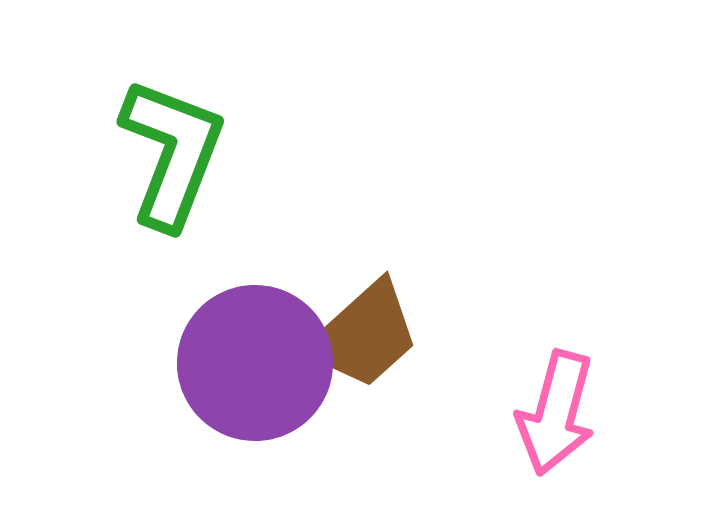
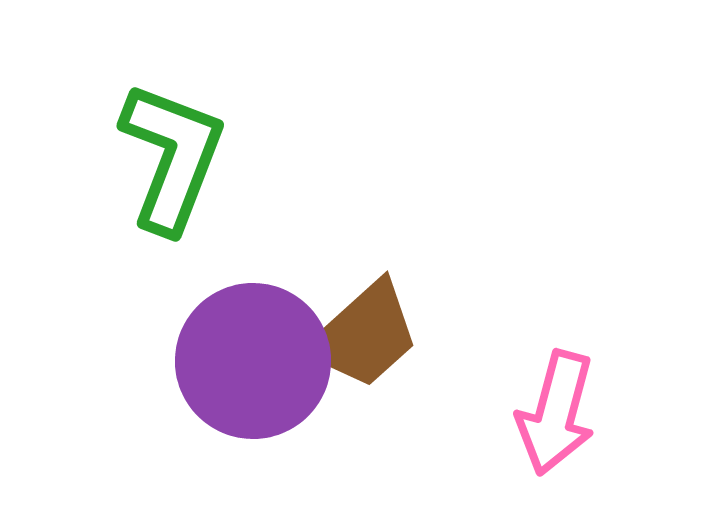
green L-shape: moved 4 px down
purple circle: moved 2 px left, 2 px up
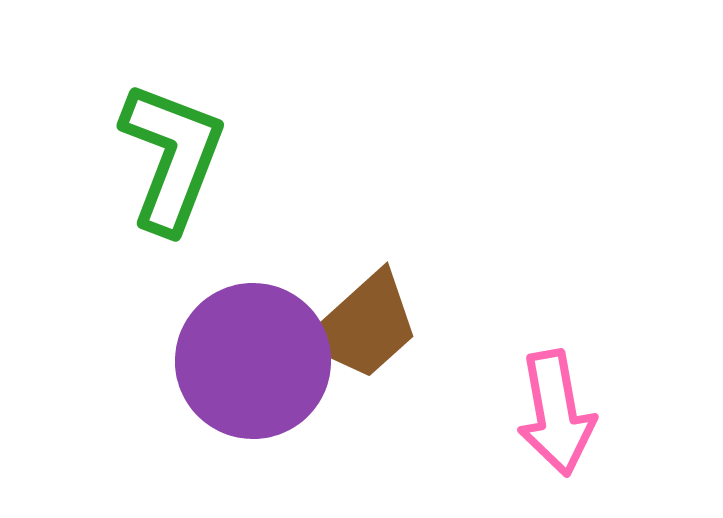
brown trapezoid: moved 9 px up
pink arrow: rotated 25 degrees counterclockwise
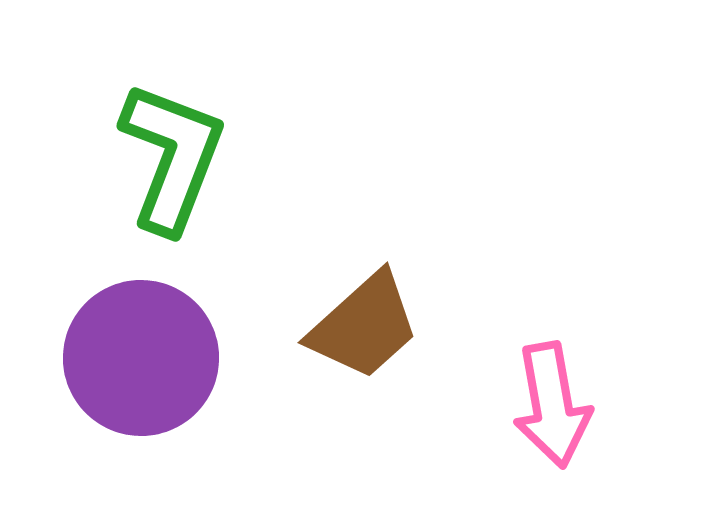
purple circle: moved 112 px left, 3 px up
pink arrow: moved 4 px left, 8 px up
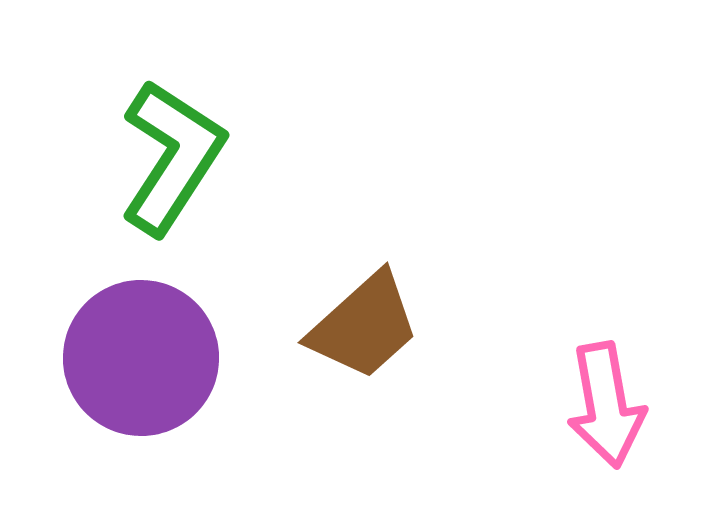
green L-shape: rotated 12 degrees clockwise
pink arrow: moved 54 px right
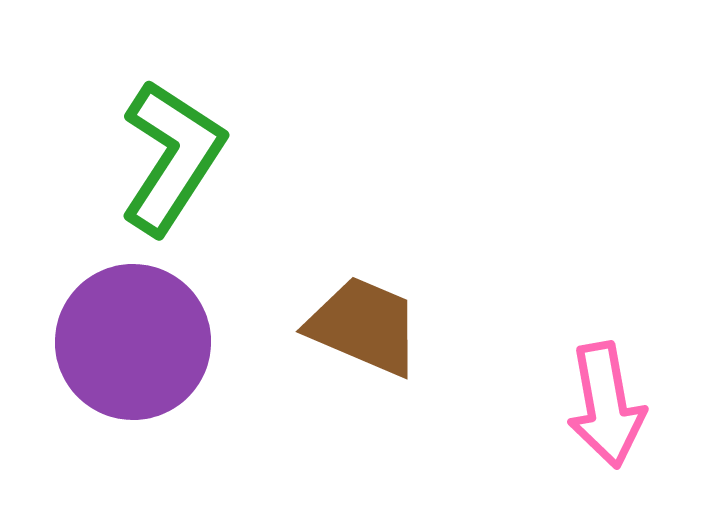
brown trapezoid: rotated 115 degrees counterclockwise
purple circle: moved 8 px left, 16 px up
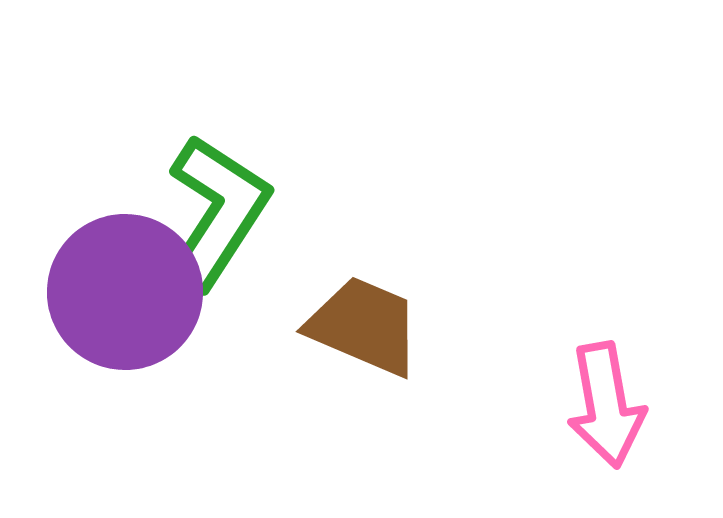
green L-shape: moved 45 px right, 55 px down
purple circle: moved 8 px left, 50 px up
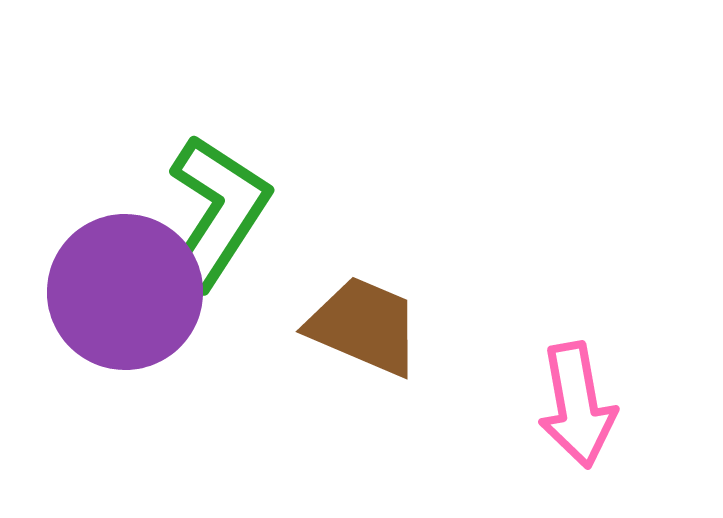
pink arrow: moved 29 px left
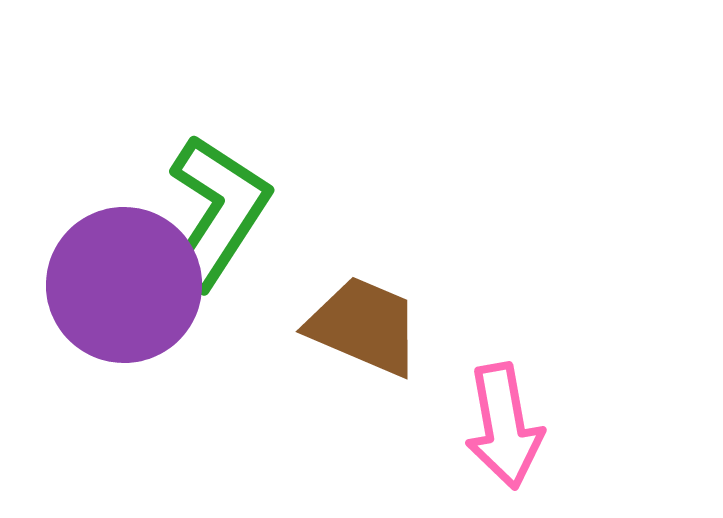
purple circle: moved 1 px left, 7 px up
pink arrow: moved 73 px left, 21 px down
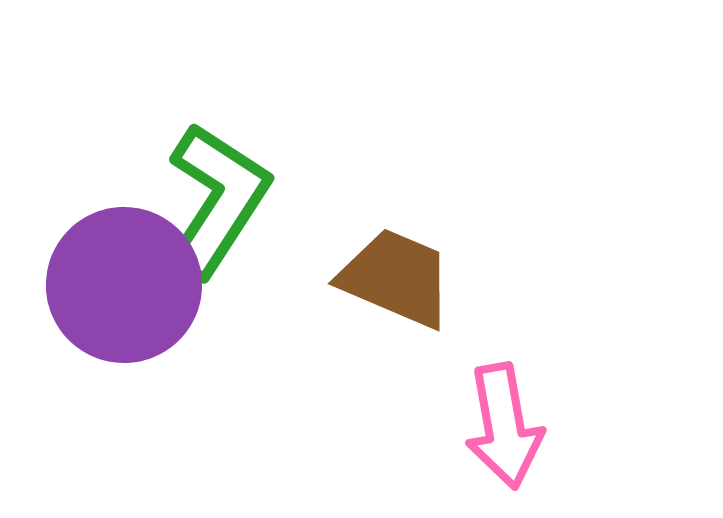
green L-shape: moved 12 px up
brown trapezoid: moved 32 px right, 48 px up
